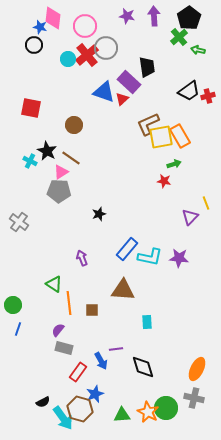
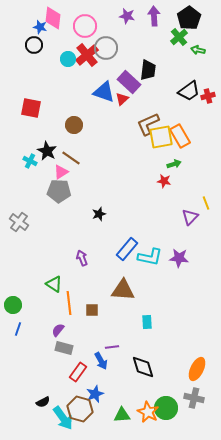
black trapezoid at (147, 67): moved 1 px right, 3 px down; rotated 15 degrees clockwise
purple line at (116, 349): moved 4 px left, 2 px up
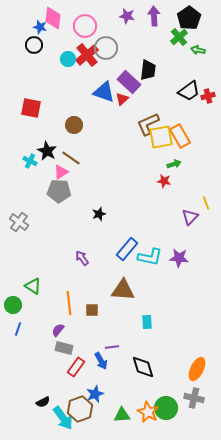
purple arrow at (82, 258): rotated 14 degrees counterclockwise
green triangle at (54, 284): moved 21 px left, 2 px down
red rectangle at (78, 372): moved 2 px left, 5 px up
brown hexagon at (80, 409): rotated 25 degrees clockwise
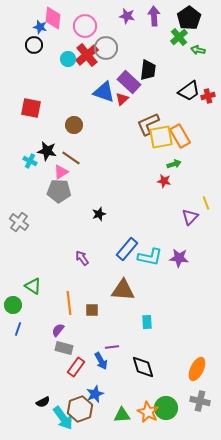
black star at (47, 151): rotated 18 degrees counterclockwise
gray cross at (194, 398): moved 6 px right, 3 px down
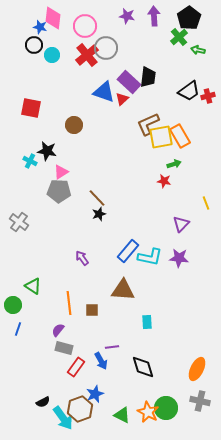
cyan circle at (68, 59): moved 16 px left, 4 px up
black trapezoid at (148, 70): moved 7 px down
brown line at (71, 158): moved 26 px right, 40 px down; rotated 12 degrees clockwise
purple triangle at (190, 217): moved 9 px left, 7 px down
blue rectangle at (127, 249): moved 1 px right, 2 px down
green triangle at (122, 415): rotated 30 degrees clockwise
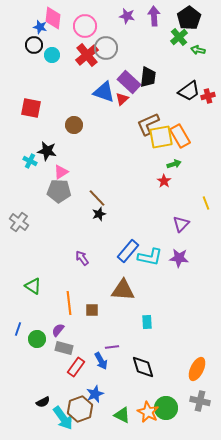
red star at (164, 181): rotated 24 degrees clockwise
green circle at (13, 305): moved 24 px right, 34 px down
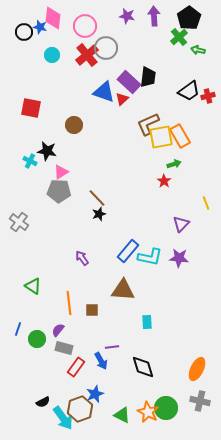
black circle at (34, 45): moved 10 px left, 13 px up
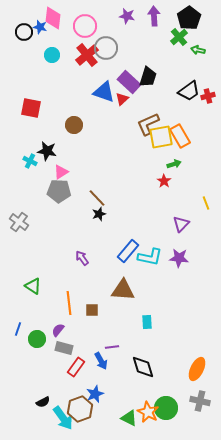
black trapezoid at (148, 77): rotated 10 degrees clockwise
green triangle at (122, 415): moved 7 px right, 3 px down
